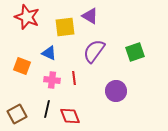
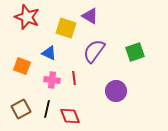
yellow square: moved 1 px right, 1 px down; rotated 25 degrees clockwise
brown square: moved 4 px right, 5 px up
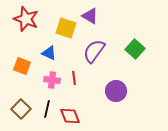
red star: moved 1 px left, 2 px down
green square: moved 3 px up; rotated 30 degrees counterclockwise
brown square: rotated 18 degrees counterclockwise
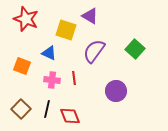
yellow square: moved 2 px down
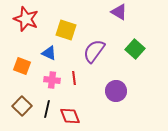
purple triangle: moved 29 px right, 4 px up
brown square: moved 1 px right, 3 px up
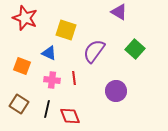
red star: moved 1 px left, 1 px up
brown square: moved 3 px left, 2 px up; rotated 12 degrees counterclockwise
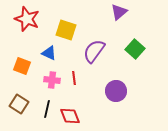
purple triangle: rotated 48 degrees clockwise
red star: moved 2 px right, 1 px down
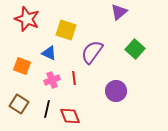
purple semicircle: moved 2 px left, 1 px down
pink cross: rotated 28 degrees counterclockwise
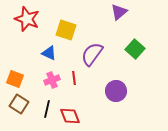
purple semicircle: moved 2 px down
orange square: moved 7 px left, 13 px down
